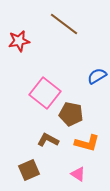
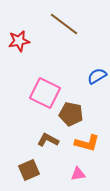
pink square: rotated 12 degrees counterclockwise
pink triangle: rotated 42 degrees counterclockwise
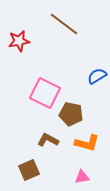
pink triangle: moved 4 px right, 3 px down
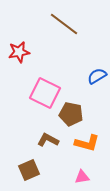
red star: moved 11 px down
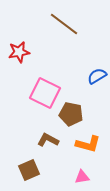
orange L-shape: moved 1 px right, 1 px down
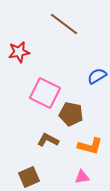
orange L-shape: moved 2 px right, 2 px down
brown square: moved 7 px down
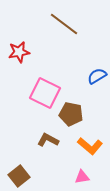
orange L-shape: rotated 25 degrees clockwise
brown square: moved 10 px left, 1 px up; rotated 15 degrees counterclockwise
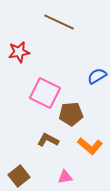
brown line: moved 5 px left, 2 px up; rotated 12 degrees counterclockwise
brown pentagon: rotated 15 degrees counterclockwise
pink triangle: moved 17 px left
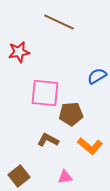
pink square: rotated 20 degrees counterclockwise
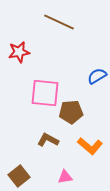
brown pentagon: moved 2 px up
